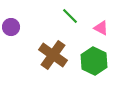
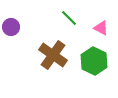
green line: moved 1 px left, 2 px down
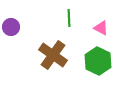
green line: rotated 42 degrees clockwise
green hexagon: moved 4 px right
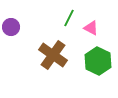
green line: rotated 30 degrees clockwise
pink triangle: moved 10 px left
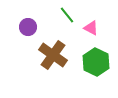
green line: moved 2 px left, 3 px up; rotated 66 degrees counterclockwise
purple circle: moved 17 px right
green hexagon: moved 2 px left, 1 px down
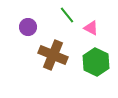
brown cross: rotated 12 degrees counterclockwise
